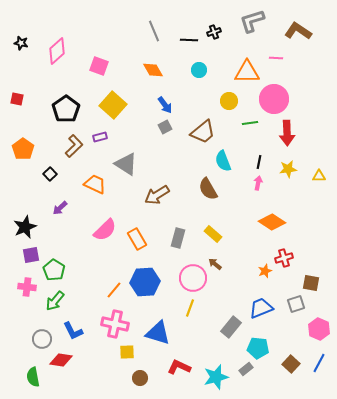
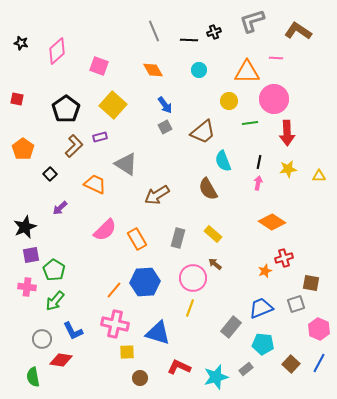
cyan pentagon at (258, 348): moved 5 px right, 4 px up
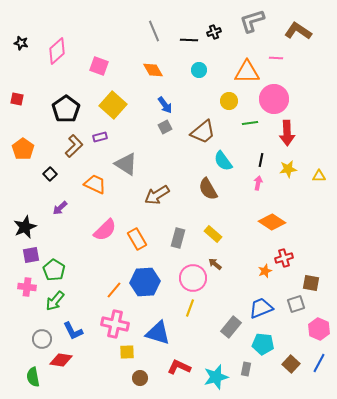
cyan semicircle at (223, 161): rotated 15 degrees counterclockwise
black line at (259, 162): moved 2 px right, 2 px up
gray rectangle at (246, 369): rotated 40 degrees counterclockwise
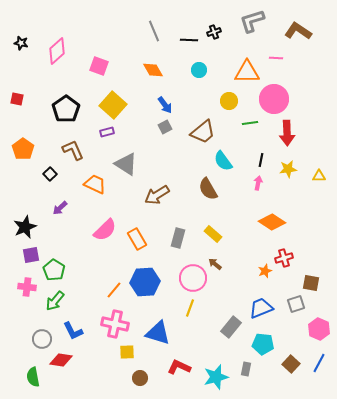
purple rectangle at (100, 137): moved 7 px right, 5 px up
brown L-shape at (74, 146): moved 1 px left, 4 px down; rotated 70 degrees counterclockwise
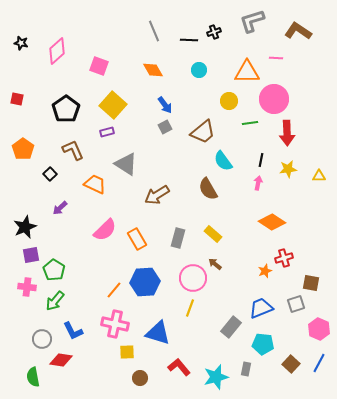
red L-shape at (179, 367): rotated 25 degrees clockwise
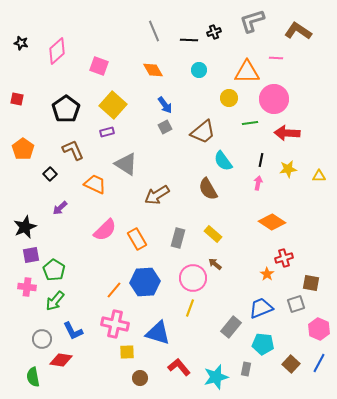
yellow circle at (229, 101): moved 3 px up
red arrow at (287, 133): rotated 95 degrees clockwise
orange star at (265, 271): moved 2 px right, 3 px down; rotated 16 degrees counterclockwise
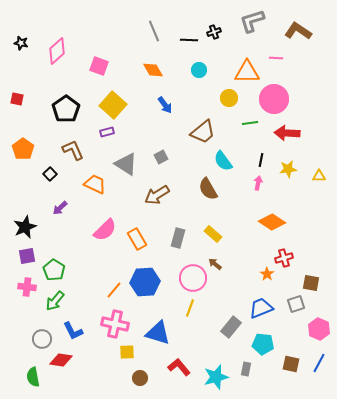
gray square at (165, 127): moved 4 px left, 30 px down
purple square at (31, 255): moved 4 px left, 1 px down
brown square at (291, 364): rotated 30 degrees counterclockwise
